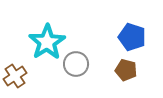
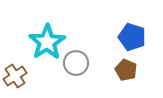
gray circle: moved 1 px up
brown pentagon: rotated 10 degrees clockwise
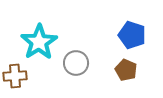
blue pentagon: moved 2 px up
cyan star: moved 8 px left
brown cross: rotated 30 degrees clockwise
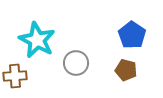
blue pentagon: rotated 16 degrees clockwise
cyan star: moved 2 px left, 2 px up; rotated 12 degrees counterclockwise
brown pentagon: rotated 10 degrees counterclockwise
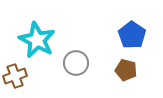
brown cross: rotated 15 degrees counterclockwise
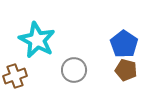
blue pentagon: moved 8 px left, 9 px down
gray circle: moved 2 px left, 7 px down
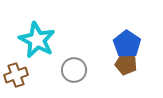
blue pentagon: moved 3 px right
brown pentagon: moved 6 px up
brown cross: moved 1 px right, 1 px up
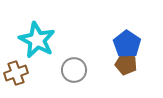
brown cross: moved 2 px up
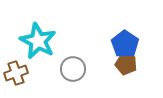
cyan star: moved 1 px right, 1 px down
blue pentagon: moved 2 px left
gray circle: moved 1 px left, 1 px up
